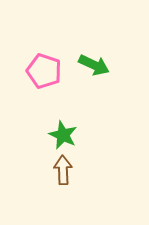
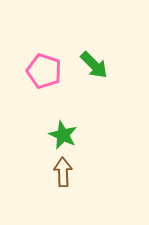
green arrow: rotated 20 degrees clockwise
brown arrow: moved 2 px down
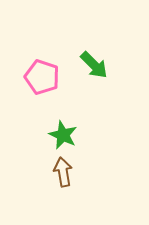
pink pentagon: moved 2 px left, 6 px down
brown arrow: rotated 8 degrees counterclockwise
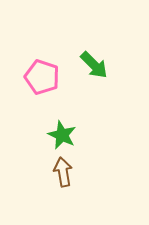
green star: moved 1 px left
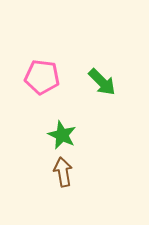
green arrow: moved 8 px right, 17 px down
pink pentagon: rotated 12 degrees counterclockwise
